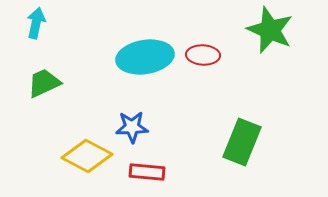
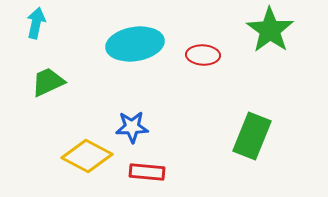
green star: rotated 12 degrees clockwise
cyan ellipse: moved 10 px left, 13 px up
green trapezoid: moved 4 px right, 1 px up
green rectangle: moved 10 px right, 6 px up
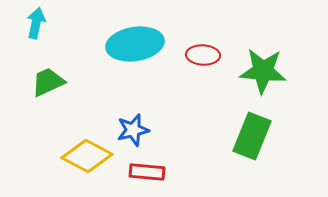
green star: moved 7 px left, 41 px down; rotated 30 degrees counterclockwise
blue star: moved 1 px right, 3 px down; rotated 12 degrees counterclockwise
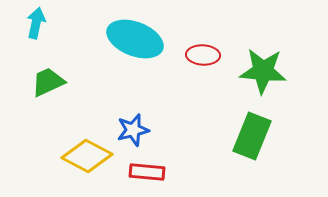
cyan ellipse: moved 5 px up; rotated 30 degrees clockwise
